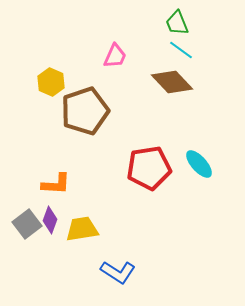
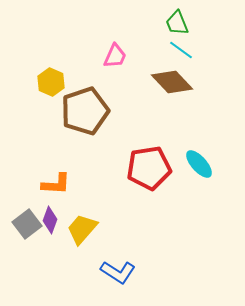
yellow trapezoid: rotated 40 degrees counterclockwise
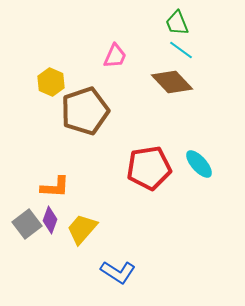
orange L-shape: moved 1 px left, 3 px down
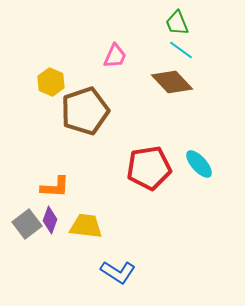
yellow trapezoid: moved 4 px right, 3 px up; rotated 56 degrees clockwise
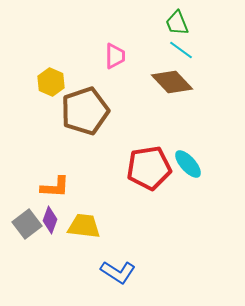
pink trapezoid: rotated 24 degrees counterclockwise
cyan ellipse: moved 11 px left
yellow trapezoid: moved 2 px left
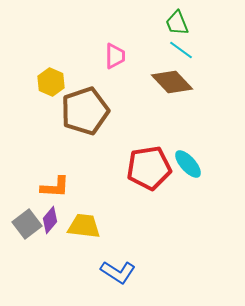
purple diamond: rotated 20 degrees clockwise
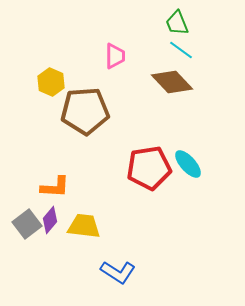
brown pentagon: rotated 15 degrees clockwise
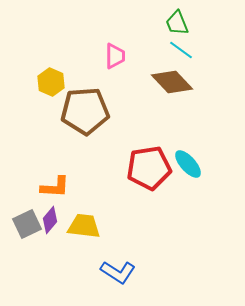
gray square: rotated 12 degrees clockwise
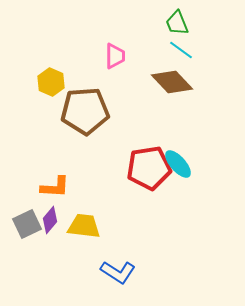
cyan ellipse: moved 10 px left
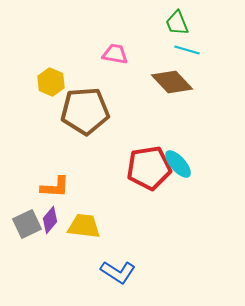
cyan line: moved 6 px right; rotated 20 degrees counterclockwise
pink trapezoid: moved 2 px up; rotated 80 degrees counterclockwise
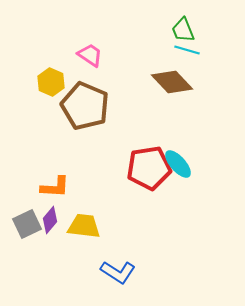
green trapezoid: moved 6 px right, 7 px down
pink trapezoid: moved 25 px left, 1 px down; rotated 24 degrees clockwise
brown pentagon: moved 5 px up; rotated 27 degrees clockwise
